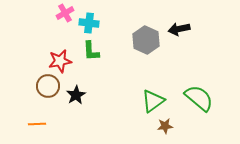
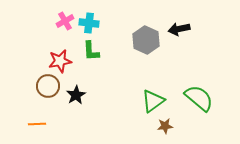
pink cross: moved 8 px down
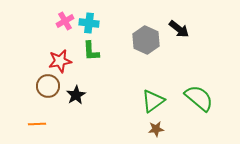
black arrow: rotated 130 degrees counterclockwise
brown star: moved 9 px left, 3 px down
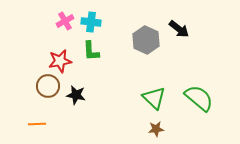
cyan cross: moved 2 px right, 1 px up
black star: rotated 30 degrees counterclockwise
green triangle: moved 1 px right, 3 px up; rotated 40 degrees counterclockwise
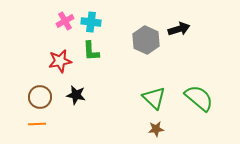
black arrow: rotated 55 degrees counterclockwise
brown circle: moved 8 px left, 11 px down
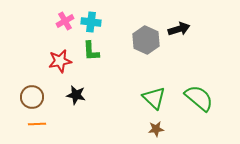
brown circle: moved 8 px left
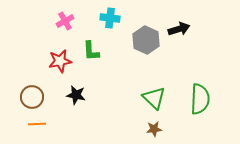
cyan cross: moved 19 px right, 4 px up
green semicircle: moved 1 px right, 1 px down; rotated 52 degrees clockwise
brown star: moved 2 px left
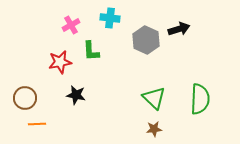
pink cross: moved 6 px right, 4 px down
red star: moved 1 px down
brown circle: moved 7 px left, 1 px down
